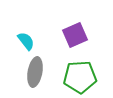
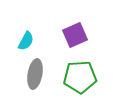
cyan semicircle: rotated 66 degrees clockwise
gray ellipse: moved 2 px down
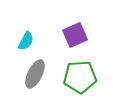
gray ellipse: rotated 16 degrees clockwise
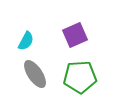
gray ellipse: rotated 60 degrees counterclockwise
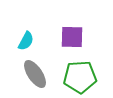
purple square: moved 3 px left, 2 px down; rotated 25 degrees clockwise
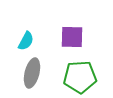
gray ellipse: moved 3 px left, 1 px up; rotated 48 degrees clockwise
